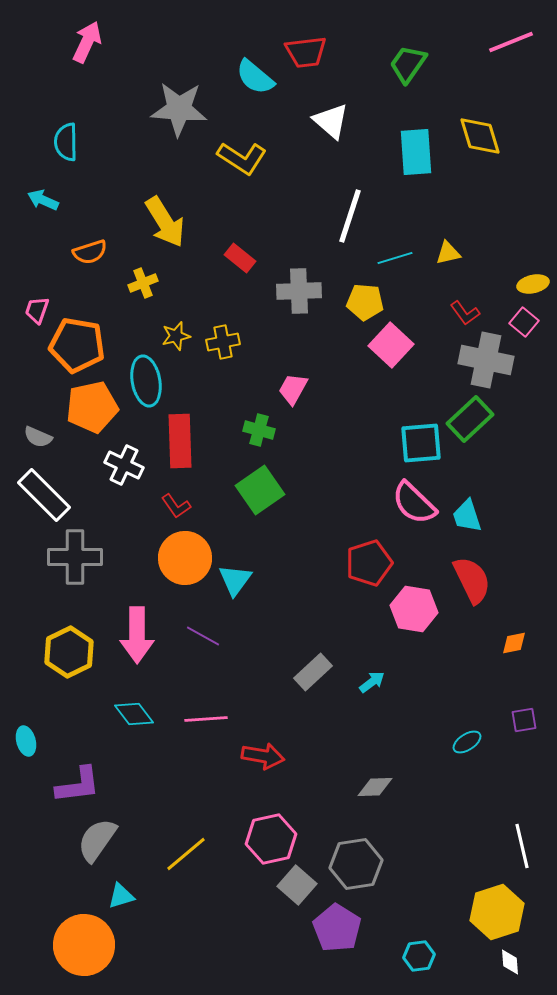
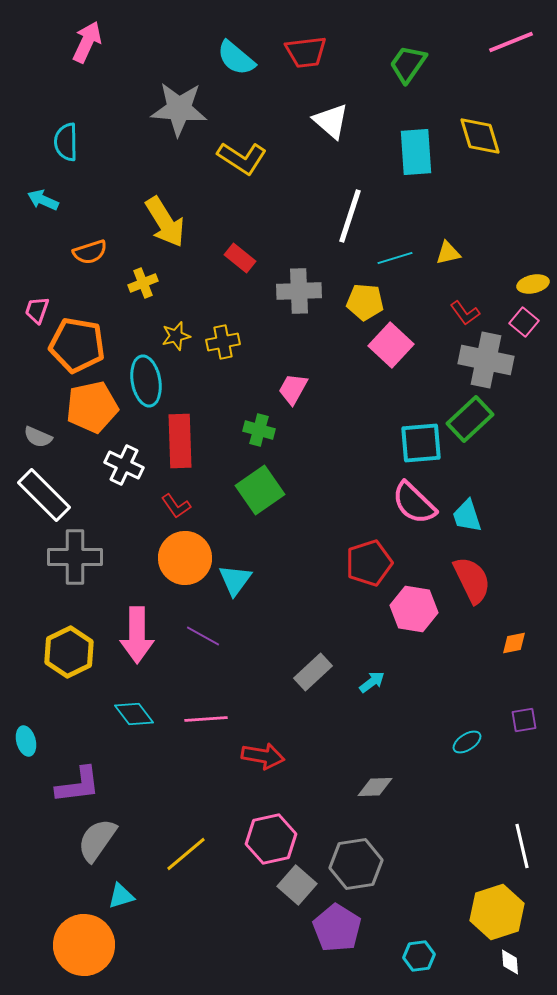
cyan semicircle at (255, 77): moved 19 px left, 19 px up
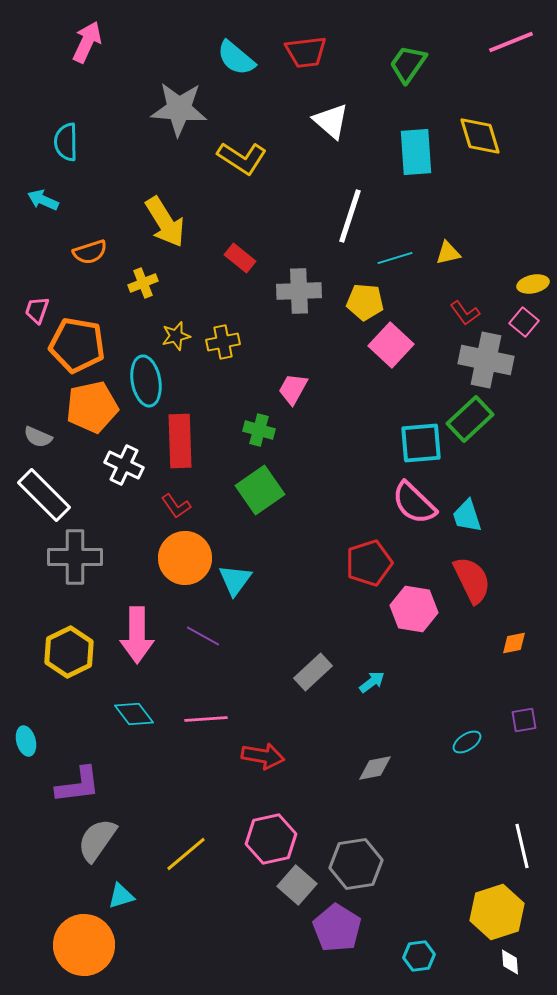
gray diamond at (375, 787): moved 19 px up; rotated 9 degrees counterclockwise
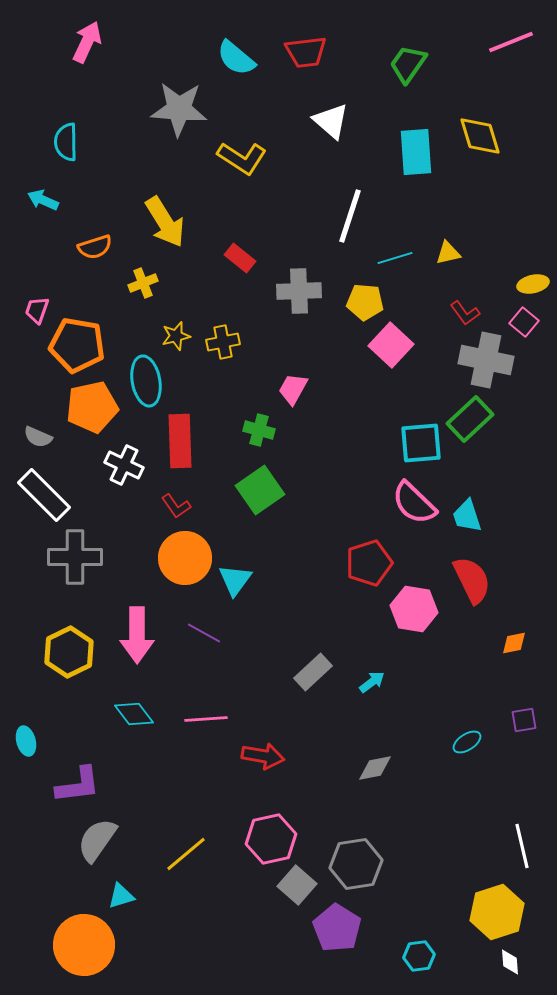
orange semicircle at (90, 252): moved 5 px right, 5 px up
purple line at (203, 636): moved 1 px right, 3 px up
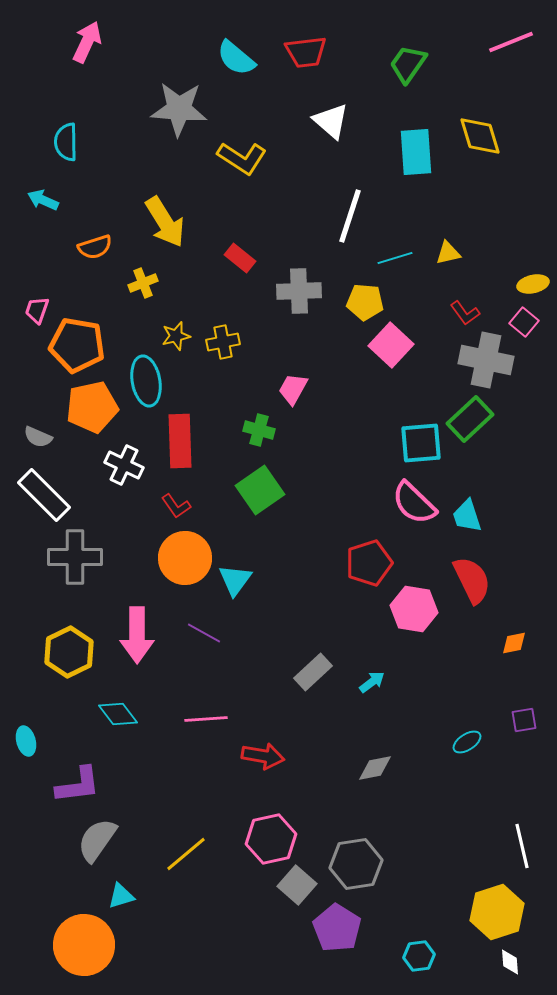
cyan diamond at (134, 714): moved 16 px left
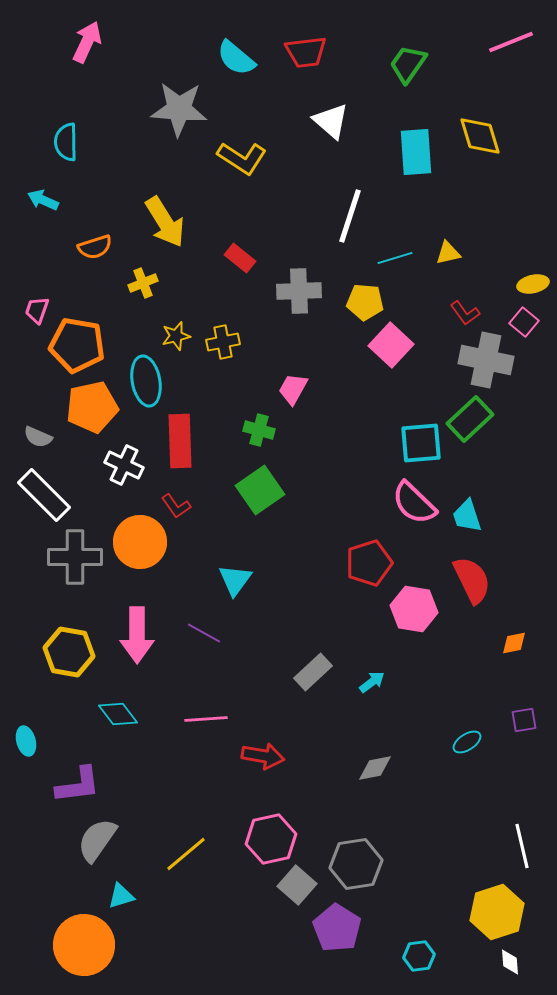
orange circle at (185, 558): moved 45 px left, 16 px up
yellow hexagon at (69, 652): rotated 24 degrees counterclockwise
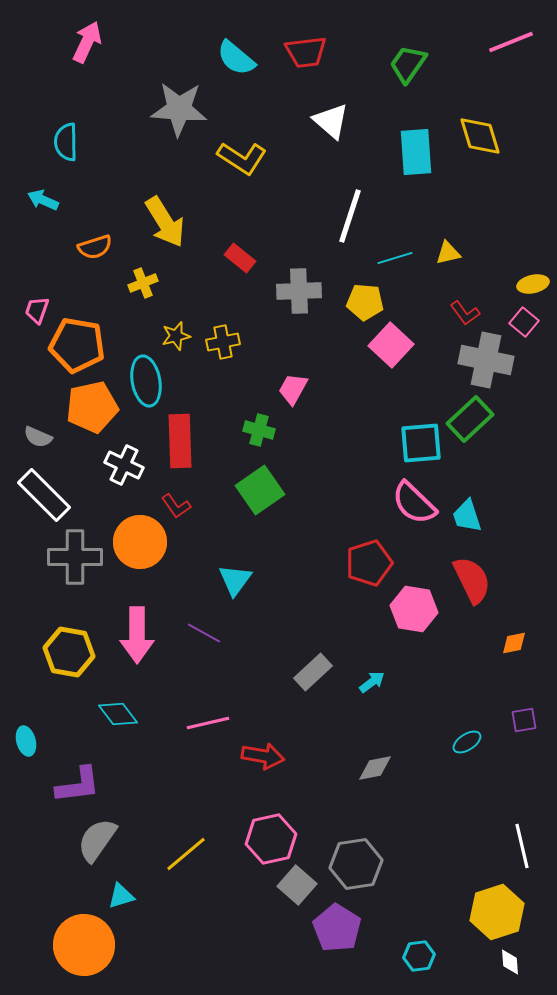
pink line at (206, 719): moved 2 px right, 4 px down; rotated 9 degrees counterclockwise
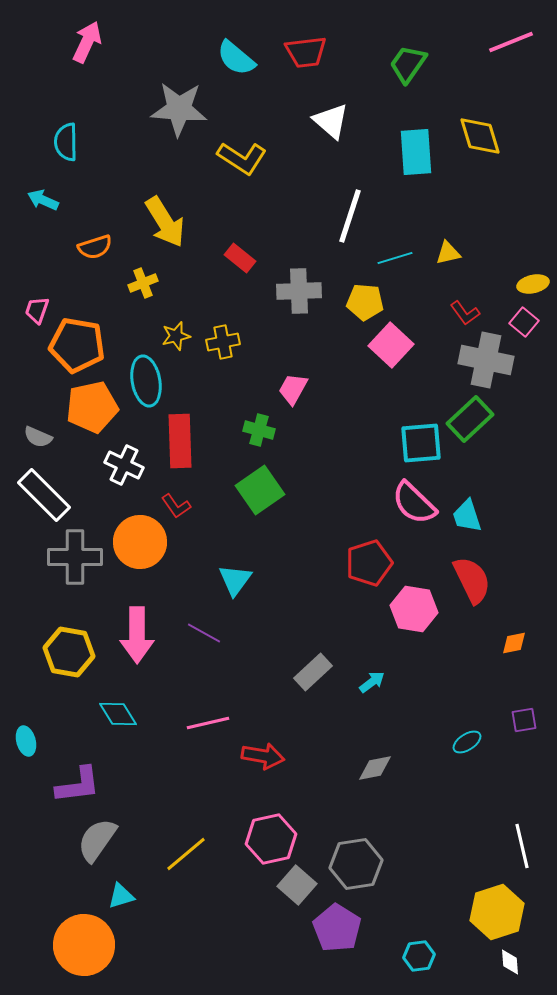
cyan diamond at (118, 714): rotated 6 degrees clockwise
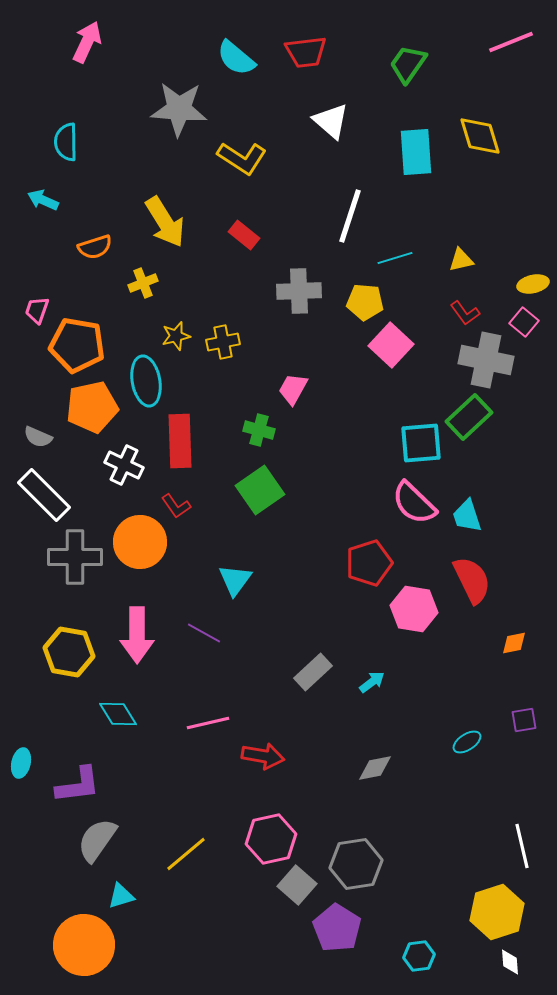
yellow triangle at (448, 253): moved 13 px right, 7 px down
red rectangle at (240, 258): moved 4 px right, 23 px up
green rectangle at (470, 419): moved 1 px left, 2 px up
cyan ellipse at (26, 741): moved 5 px left, 22 px down; rotated 28 degrees clockwise
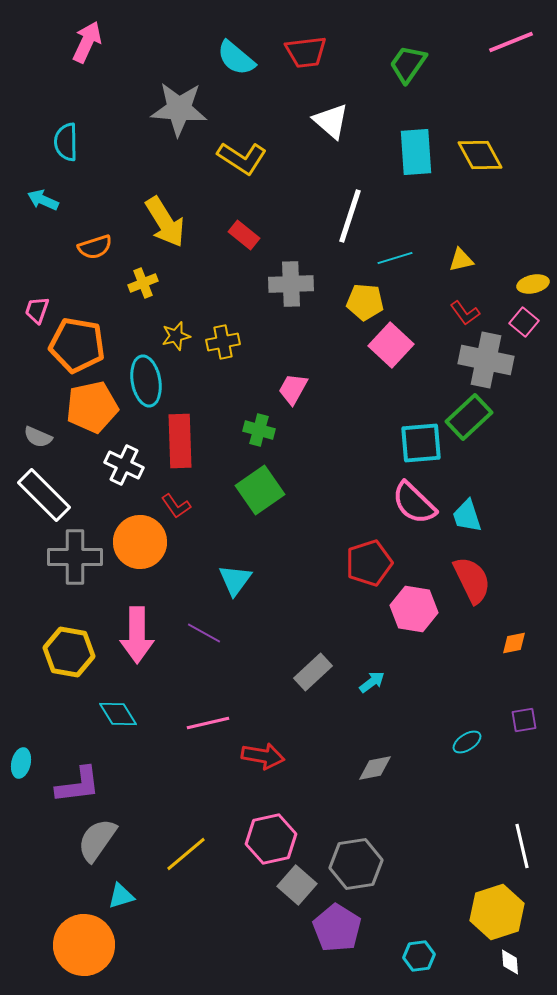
yellow diamond at (480, 136): moved 19 px down; rotated 12 degrees counterclockwise
gray cross at (299, 291): moved 8 px left, 7 px up
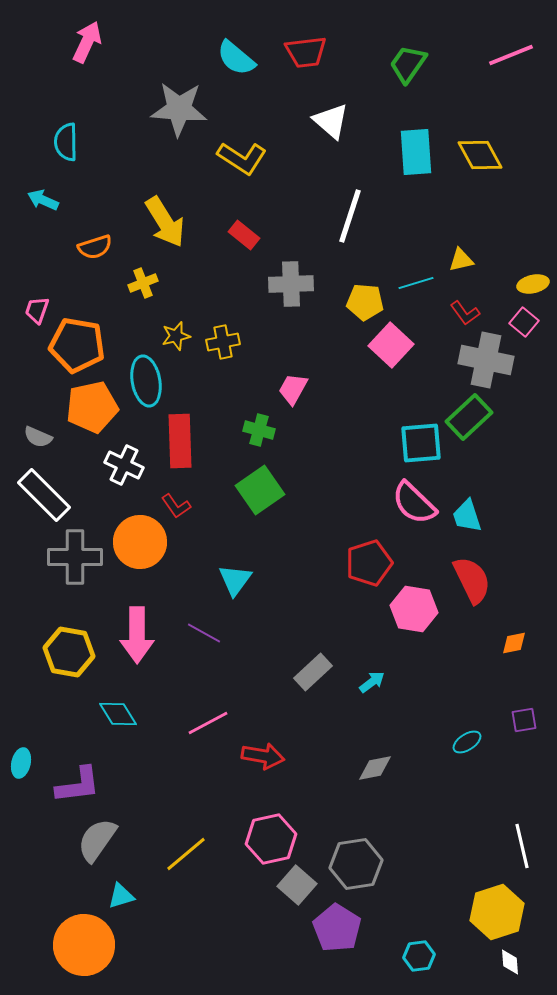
pink line at (511, 42): moved 13 px down
cyan line at (395, 258): moved 21 px right, 25 px down
pink line at (208, 723): rotated 15 degrees counterclockwise
